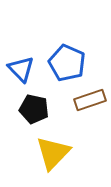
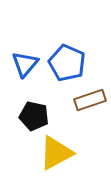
blue triangle: moved 4 px right, 5 px up; rotated 24 degrees clockwise
black pentagon: moved 7 px down
yellow triangle: moved 3 px right; rotated 18 degrees clockwise
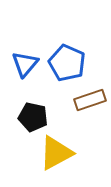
black pentagon: moved 1 px left, 1 px down
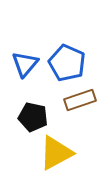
brown rectangle: moved 10 px left
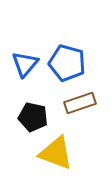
blue pentagon: rotated 9 degrees counterclockwise
brown rectangle: moved 3 px down
yellow triangle: rotated 48 degrees clockwise
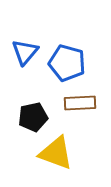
blue triangle: moved 12 px up
brown rectangle: rotated 16 degrees clockwise
black pentagon: rotated 24 degrees counterclockwise
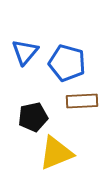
brown rectangle: moved 2 px right, 2 px up
yellow triangle: rotated 42 degrees counterclockwise
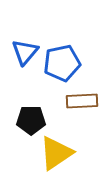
blue pentagon: moved 5 px left; rotated 27 degrees counterclockwise
black pentagon: moved 2 px left, 3 px down; rotated 12 degrees clockwise
yellow triangle: rotated 12 degrees counterclockwise
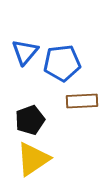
blue pentagon: rotated 6 degrees clockwise
black pentagon: moved 1 px left; rotated 20 degrees counterclockwise
yellow triangle: moved 23 px left, 6 px down
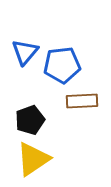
blue pentagon: moved 2 px down
